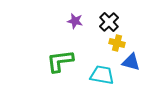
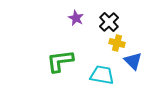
purple star: moved 1 px right, 3 px up; rotated 14 degrees clockwise
blue triangle: moved 2 px right, 1 px up; rotated 30 degrees clockwise
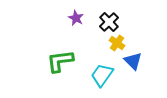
yellow cross: rotated 21 degrees clockwise
cyan trapezoid: rotated 65 degrees counterclockwise
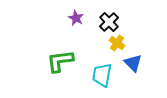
blue triangle: moved 2 px down
cyan trapezoid: rotated 25 degrees counterclockwise
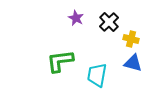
yellow cross: moved 14 px right, 4 px up; rotated 21 degrees counterclockwise
blue triangle: rotated 30 degrees counterclockwise
cyan trapezoid: moved 5 px left
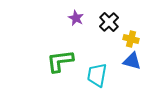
blue triangle: moved 1 px left, 2 px up
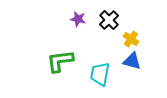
purple star: moved 2 px right, 1 px down; rotated 14 degrees counterclockwise
black cross: moved 2 px up
yellow cross: rotated 21 degrees clockwise
cyan trapezoid: moved 3 px right, 1 px up
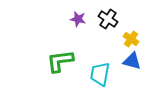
black cross: moved 1 px left, 1 px up; rotated 12 degrees counterclockwise
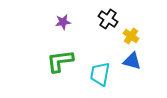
purple star: moved 15 px left, 3 px down; rotated 21 degrees counterclockwise
yellow cross: moved 3 px up
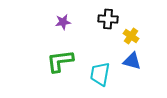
black cross: rotated 30 degrees counterclockwise
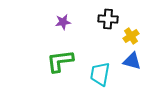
yellow cross: rotated 21 degrees clockwise
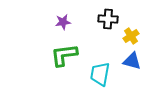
green L-shape: moved 4 px right, 6 px up
